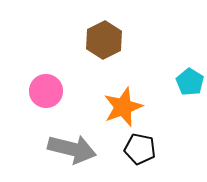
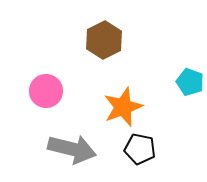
cyan pentagon: rotated 12 degrees counterclockwise
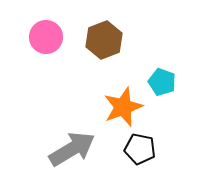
brown hexagon: rotated 6 degrees clockwise
cyan pentagon: moved 28 px left
pink circle: moved 54 px up
gray arrow: rotated 45 degrees counterclockwise
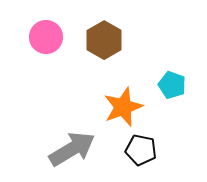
brown hexagon: rotated 9 degrees counterclockwise
cyan pentagon: moved 10 px right, 3 px down
black pentagon: moved 1 px right, 1 px down
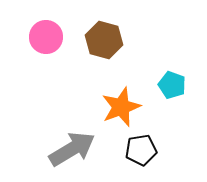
brown hexagon: rotated 15 degrees counterclockwise
orange star: moved 2 px left
black pentagon: rotated 20 degrees counterclockwise
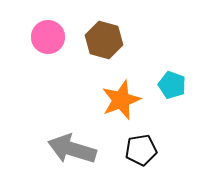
pink circle: moved 2 px right
orange star: moved 7 px up
gray arrow: rotated 132 degrees counterclockwise
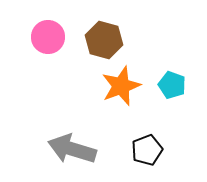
orange star: moved 14 px up
black pentagon: moved 6 px right; rotated 12 degrees counterclockwise
